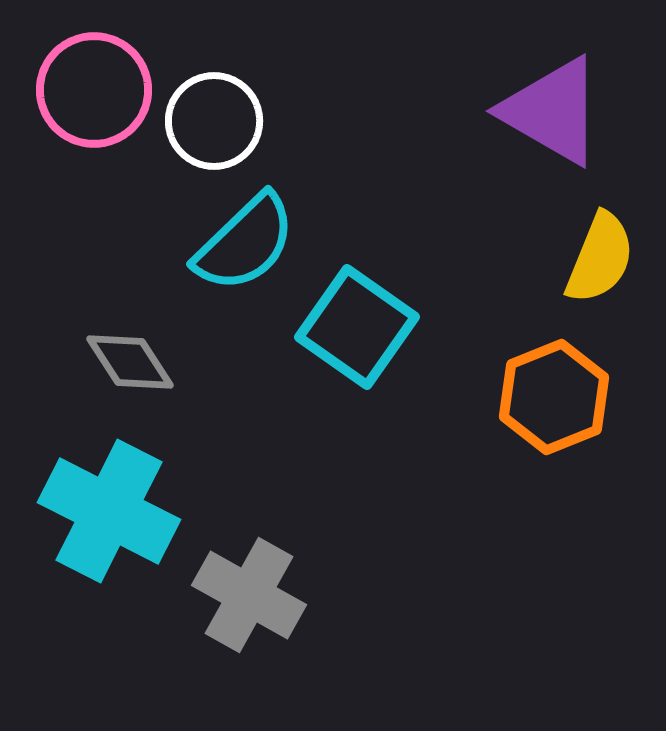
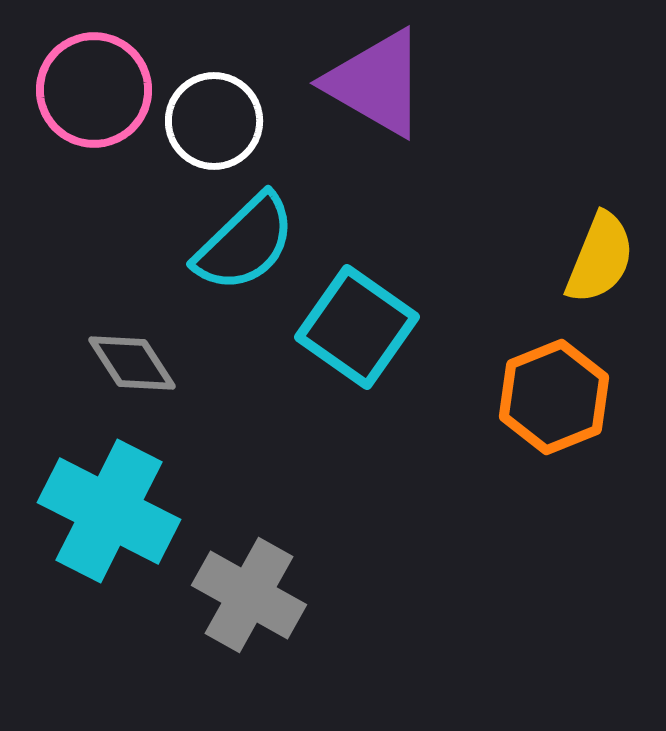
purple triangle: moved 176 px left, 28 px up
gray diamond: moved 2 px right, 1 px down
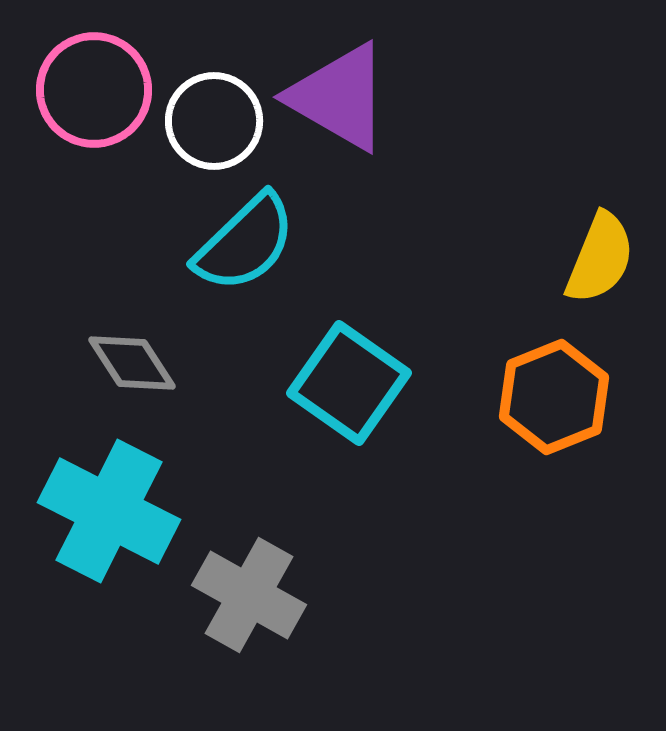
purple triangle: moved 37 px left, 14 px down
cyan square: moved 8 px left, 56 px down
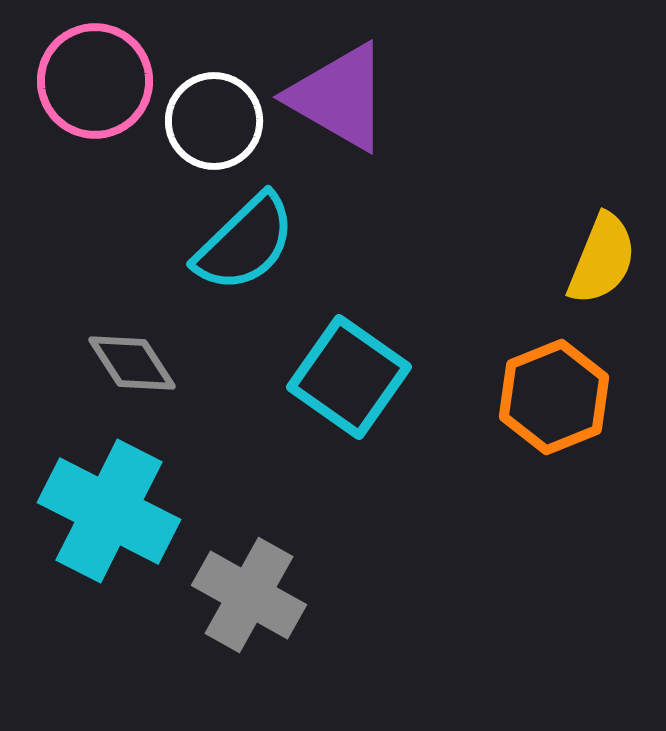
pink circle: moved 1 px right, 9 px up
yellow semicircle: moved 2 px right, 1 px down
cyan square: moved 6 px up
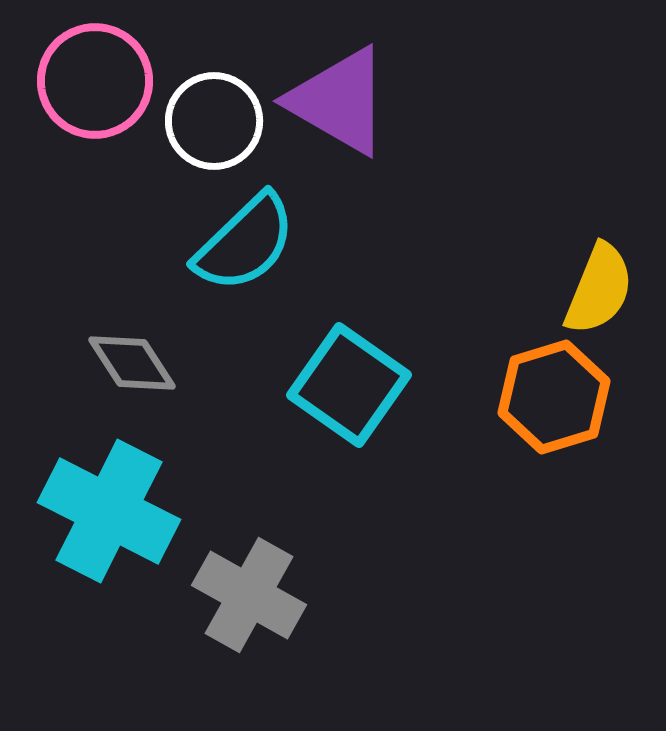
purple triangle: moved 4 px down
yellow semicircle: moved 3 px left, 30 px down
cyan square: moved 8 px down
orange hexagon: rotated 5 degrees clockwise
